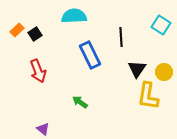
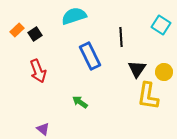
cyan semicircle: rotated 15 degrees counterclockwise
blue rectangle: moved 1 px down
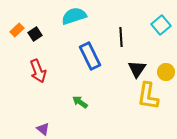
cyan square: rotated 18 degrees clockwise
yellow circle: moved 2 px right
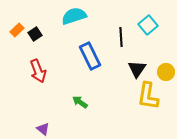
cyan square: moved 13 px left
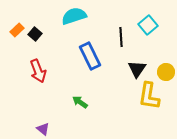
black square: rotated 16 degrees counterclockwise
yellow L-shape: moved 1 px right
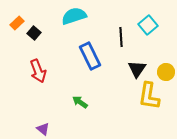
orange rectangle: moved 7 px up
black square: moved 1 px left, 1 px up
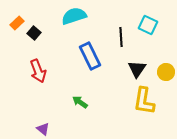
cyan square: rotated 24 degrees counterclockwise
yellow L-shape: moved 5 px left, 5 px down
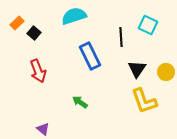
yellow L-shape: rotated 28 degrees counterclockwise
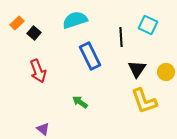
cyan semicircle: moved 1 px right, 4 px down
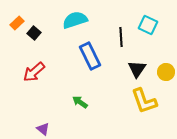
red arrow: moved 4 px left, 1 px down; rotated 70 degrees clockwise
